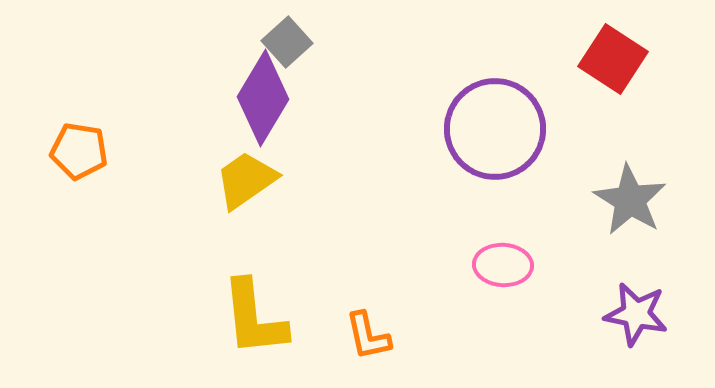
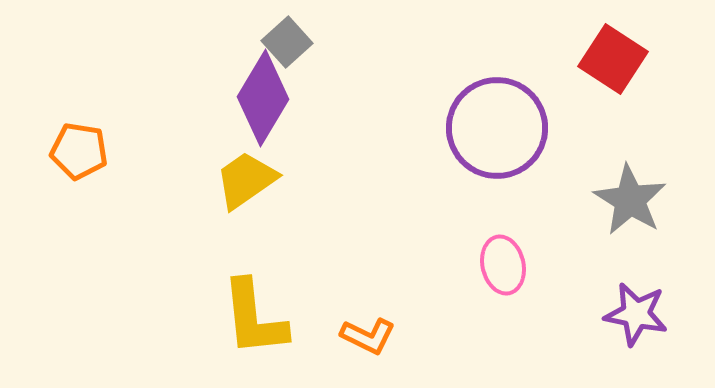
purple circle: moved 2 px right, 1 px up
pink ellipse: rotated 74 degrees clockwise
orange L-shape: rotated 52 degrees counterclockwise
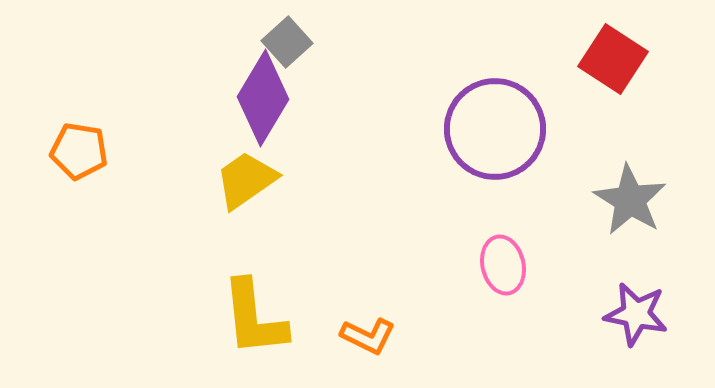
purple circle: moved 2 px left, 1 px down
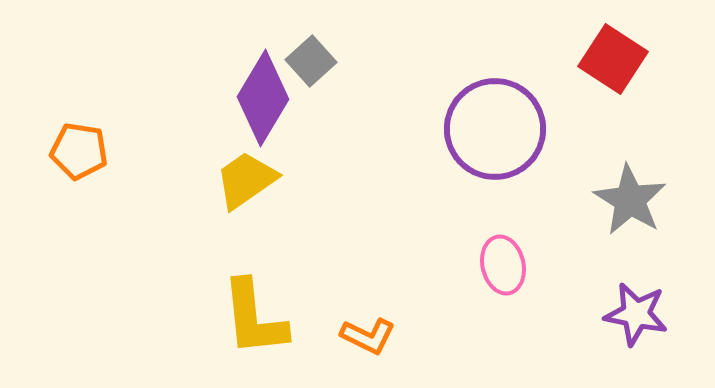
gray square: moved 24 px right, 19 px down
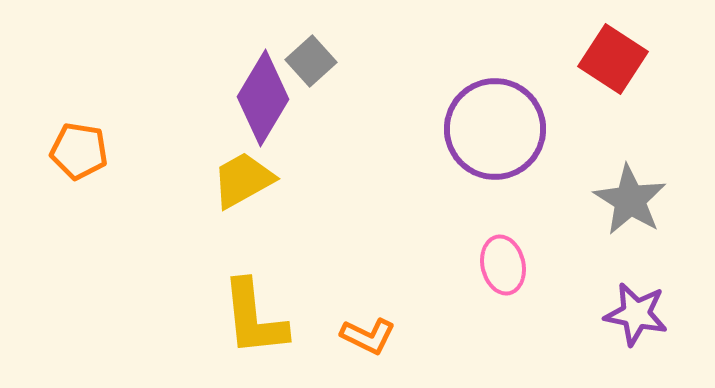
yellow trapezoid: moved 3 px left; rotated 6 degrees clockwise
